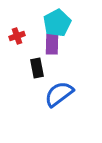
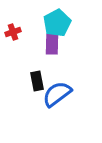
red cross: moved 4 px left, 4 px up
black rectangle: moved 13 px down
blue semicircle: moved 2 px left
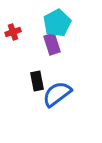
purple rectangle: rotated 20 degrees counterclockwise
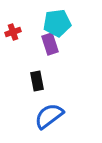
cyan pentagon: rotated 20 degrees clockwise
purple rectangle: moved 2 px left
blue semicircle: moved 8 px left, 22 px down
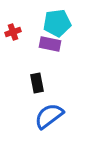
purple rectangle: rotated 60 degrees counterclockwise
black rectangle: moved 2 px down
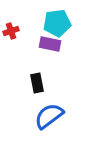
red cross: moved 2 px left, 1 px up
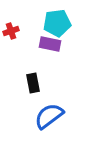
black rectangle: moved 4 px left
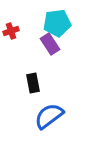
purple rectangle: rotated 45 degrees clockwise
